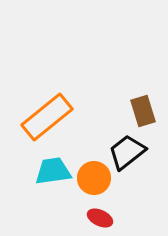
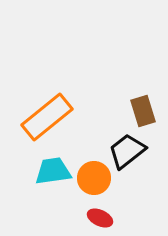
black trapezoid: moved 1 px up
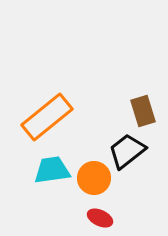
cyan trapezoid: moved 1 px left, 1 px up
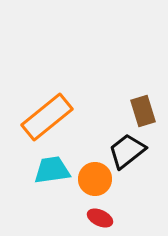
orange circle: moved 1 px right, 1 px down
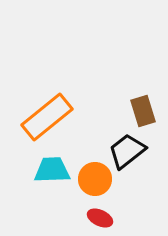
cyan trapezoid: rotated 6 degrees clockwise
